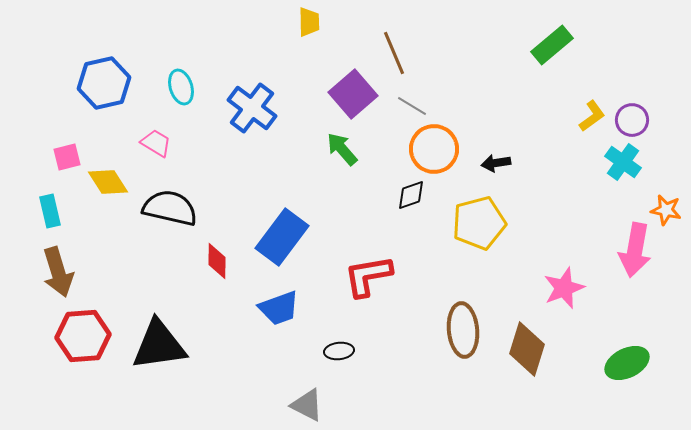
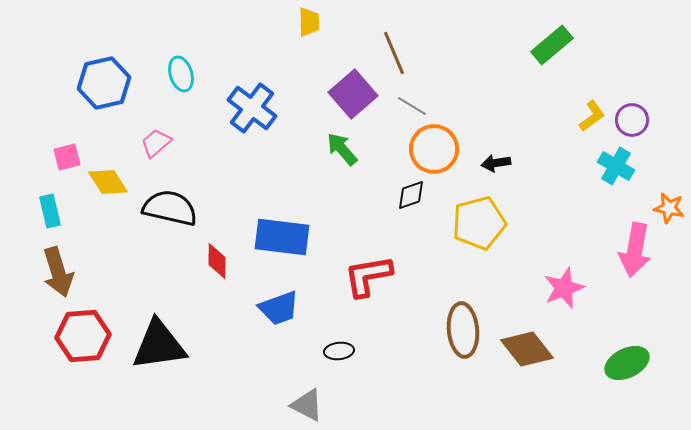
cyan ellipse: moved 13 px up
pink trapezoid: rotated 72 degrees counterclockwise
cyan cross: moved 7 px left, 4 px down; rotated 6 degrees counterclockwise
orange star: moved 3 px right, 2 px up
blue rectangle: rotated 60 degrees clockwise
brown diamond: rotated 56 degrees counterclockwise
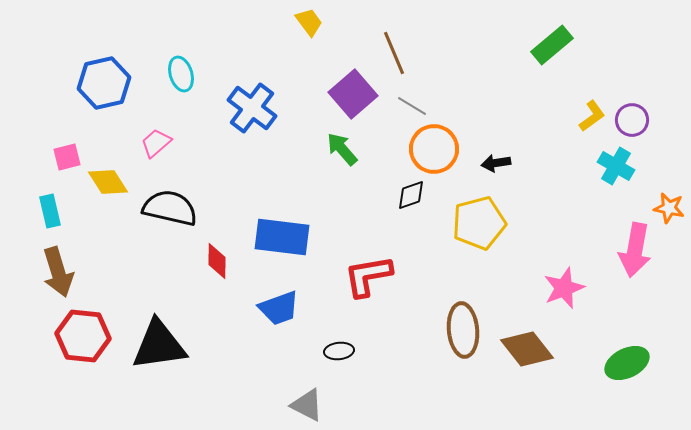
yellow trapezoid: rotated 36 degrees counterclockwise
red hexagon: rotated 10 degrees clockwise
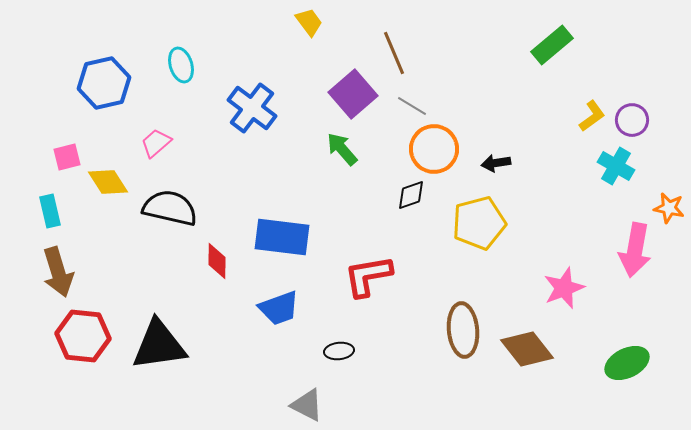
cyan ellipse: moved 9 px up
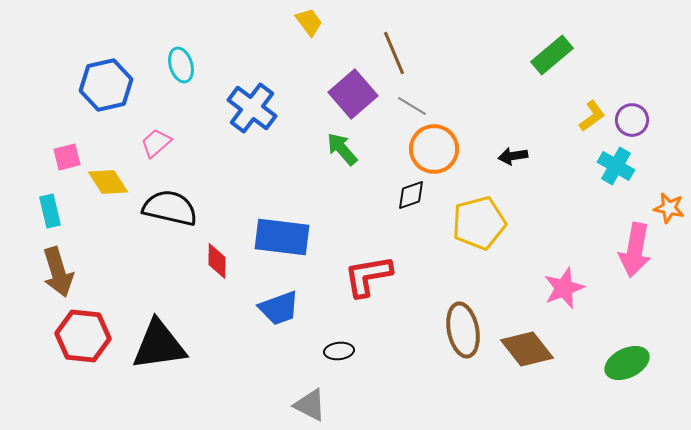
green rectangle: moved 10 px down
blue hexagon: moved 2 px right, 2 px down
black arrow: moved 17 px right, 7 px up
brown ellipse: rotated 6 degrees counterclockwise
gray triangle: moved 3 px right
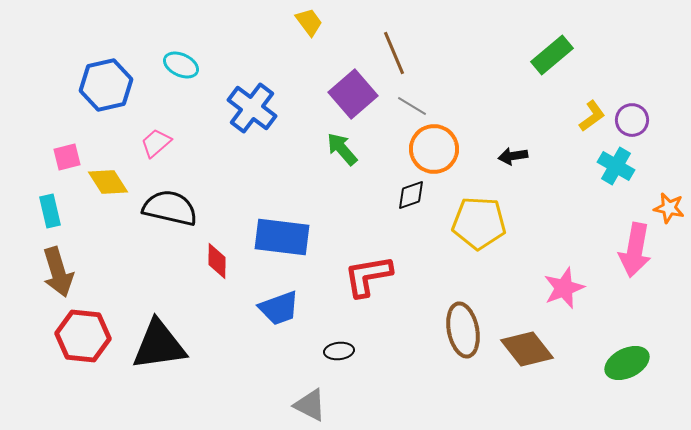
cyan ellipse: rotated 48 degrees counterclockwise
yellow pentagon: rotated 18 degrees clockwise
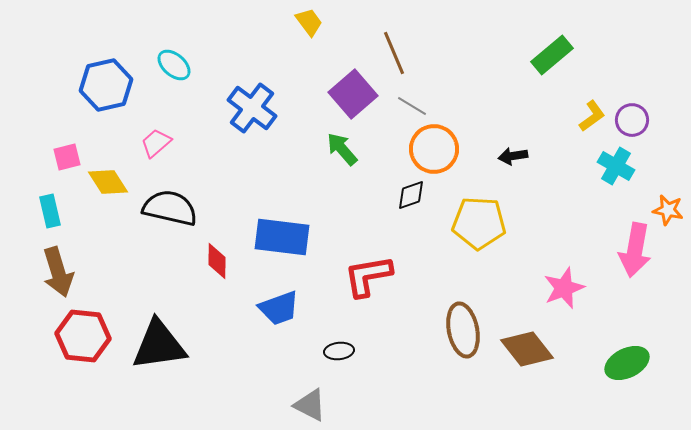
cyan ellipse: moved 7 px left; rotated 16 degrees clockwise
orange star: moved 1 px left, 2 px down
